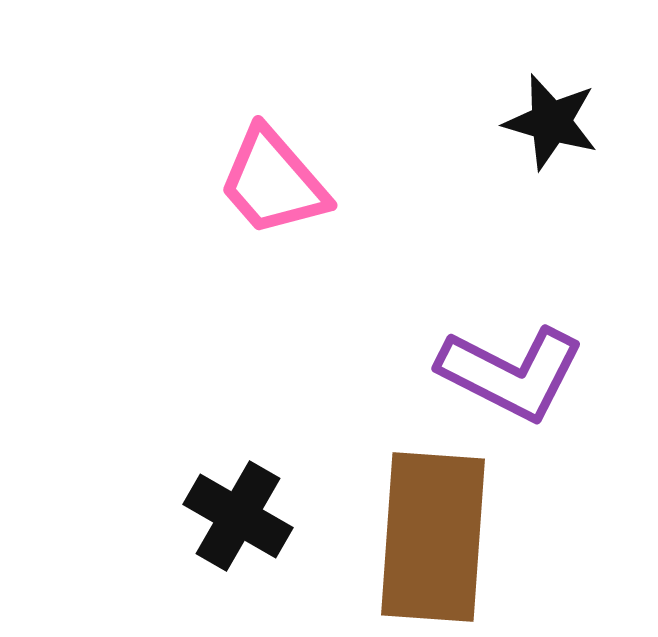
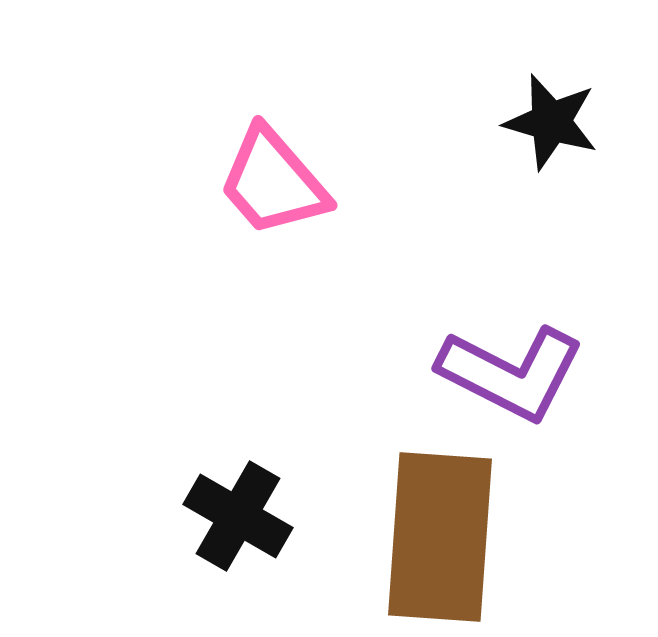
brown rectangle: moved 7 px right
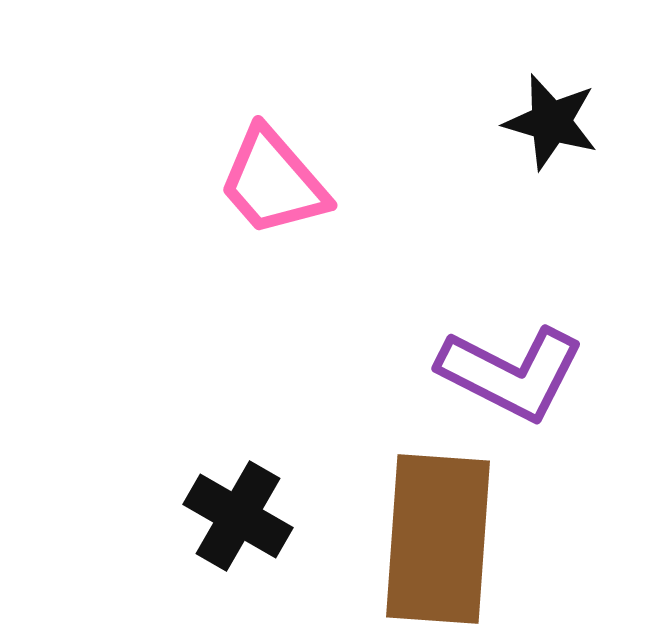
brown rectangle: moved 2 px left, 2 px down
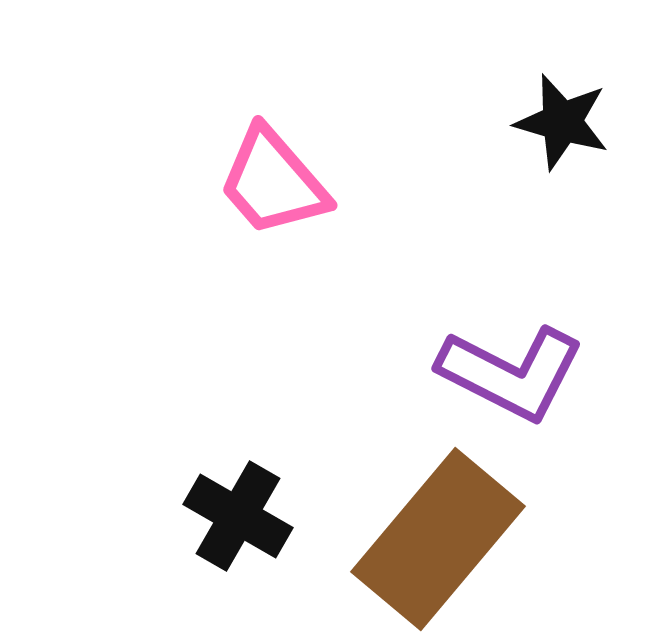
black star: moved 11 px right
brown rectangle: rotated 36 degrees clockwise
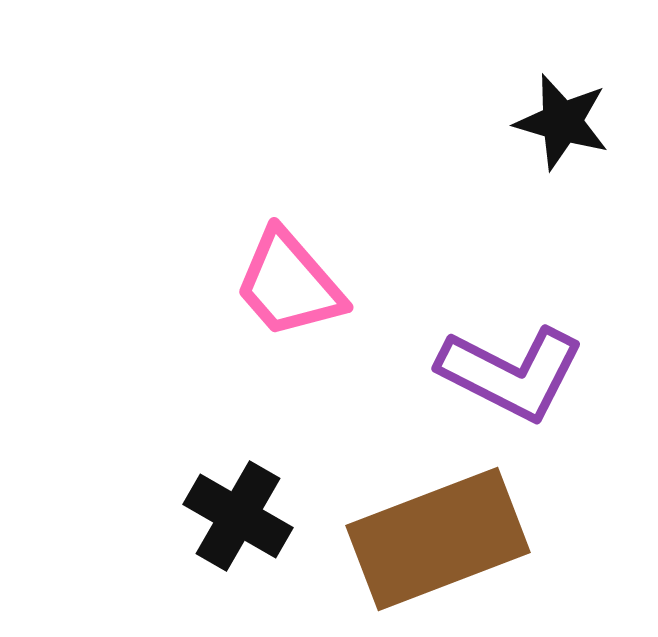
pink trapezoid: moved 16 px right, 102 px down
brown rectangle: rotated 29 degrees clockwise
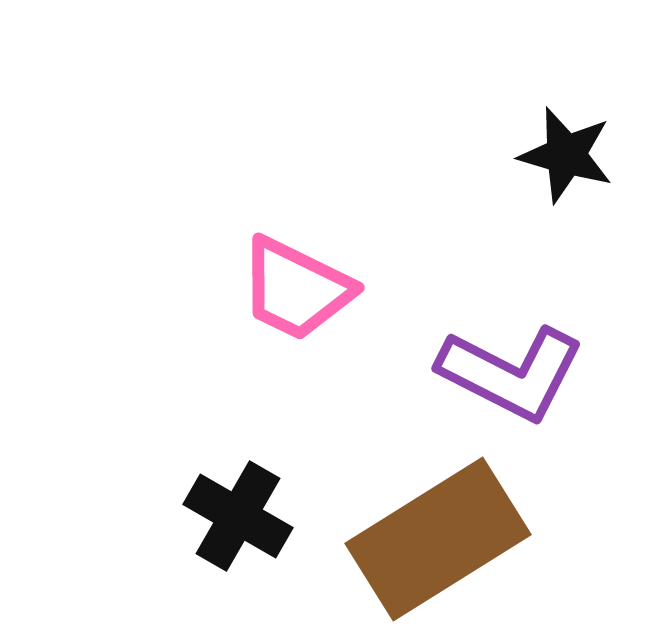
black star: moved 4 px right, 33 px down
pink trapezoid: moved 7 px right, 5 px down; rotated 23 degrees counterclockwise
brown rectangle: rotated 11 degrees counterclockwise
